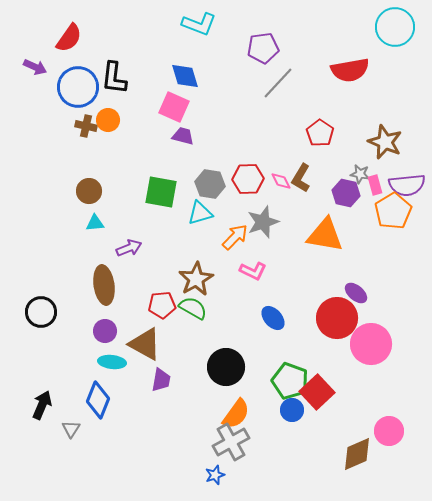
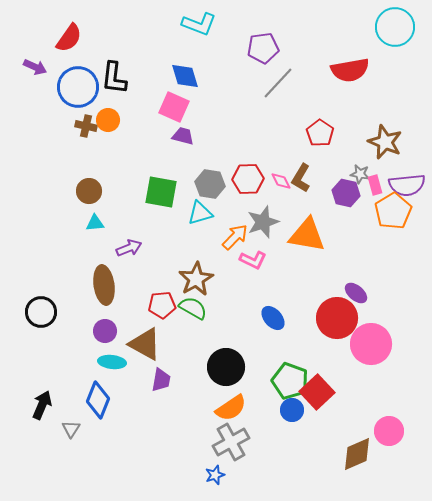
orange triangle at (325, 235): moved 18 px left
pink L-shape at (253, 271): moved 11 px up
orange semicircle at (236, 414): moved 5 px left, 6 px up; rotated 20 degrees clockwise
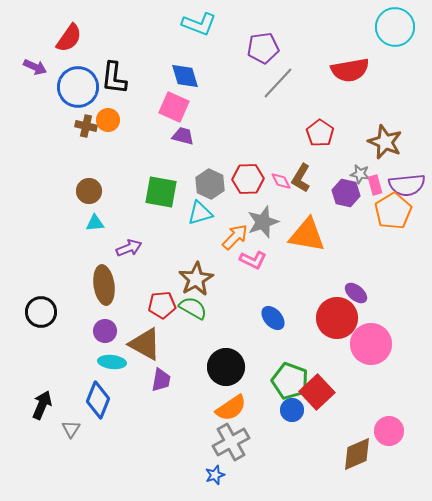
gray hexagon at (210, 184): rotated 16 degrees clockwise
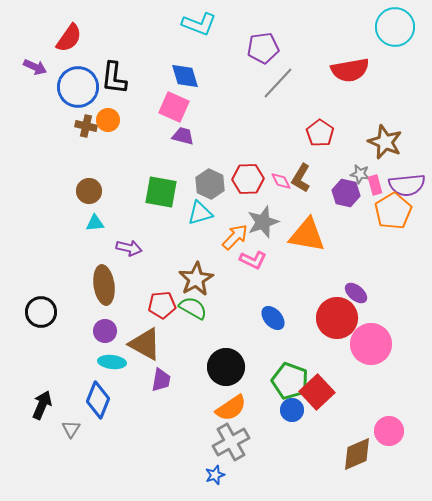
purple arrow at (129, 248): rotated 35 degrees clockwise
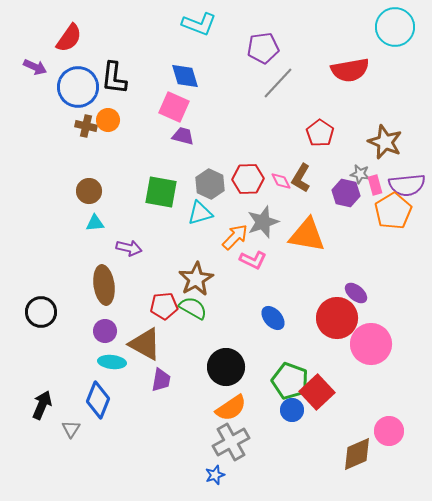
red pentagon at (162, 305): moved 2 px right, 1 px down
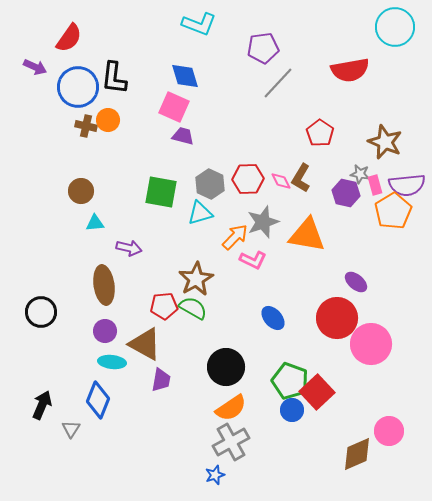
brown circle at (89, 191): moved 8 px left
purple ellipse at (356, 293): moved 11 px up
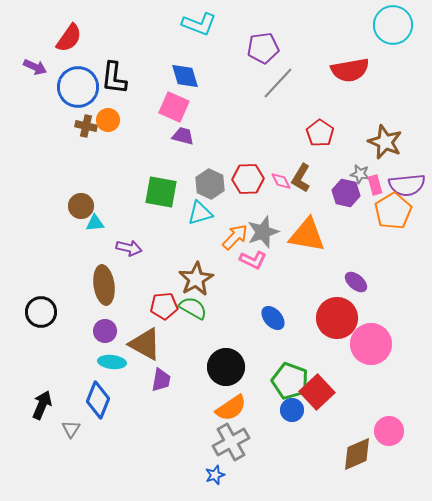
cyan circle at (395, 27): moved 2 px left, 2 px up
brown circle at (81, 191): moved 15 px down
gray star at (263, 222): moved 10 px down
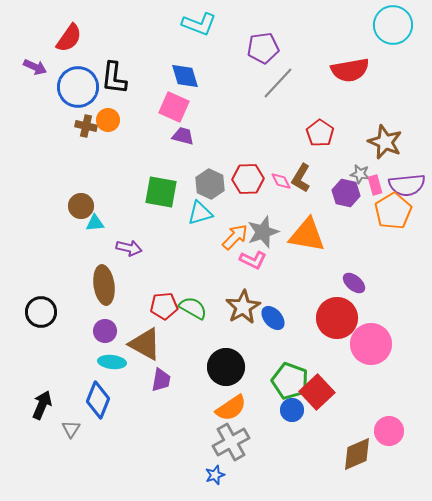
brown star at (196, 279): moved 47 px right, 28 px down
purple ellipse at (356, 282): moved 2 px left, 1 px down
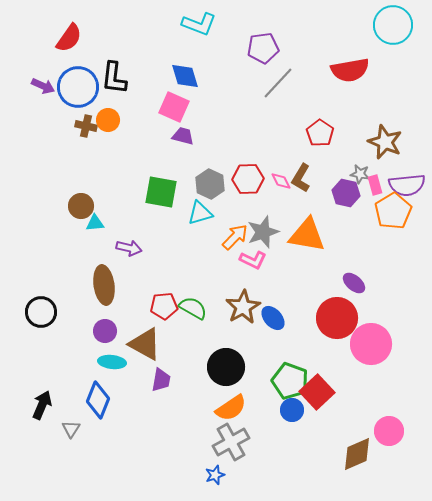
purple arrow at (35, 67): moved 8 px right, 19 px down
